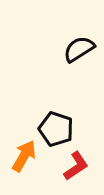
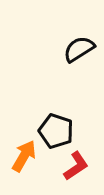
black pentagon: moved 2 px down
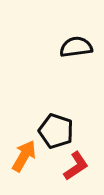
black semicircle: moved 3 px left, 2 px up; rotated 24 degrees clockwise
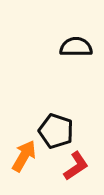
black semicircle: rotated 8 degrees clockwise
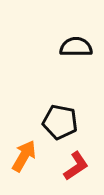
black pentagon: moved 4 px right, 9 px up; rotated 8 degrees counterclockwise
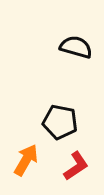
black semicircle: rotated 16 degrees clockwise
orange arrow: moved 2 px right, 4 px down
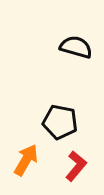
red L-shape: rotated 16 degrees counterclockwise
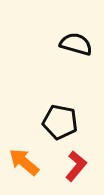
black semicircle: moved 3 px up
orange arrow: moved 2 px left, 2 px down; rotated 80 degrees counterclockwise
